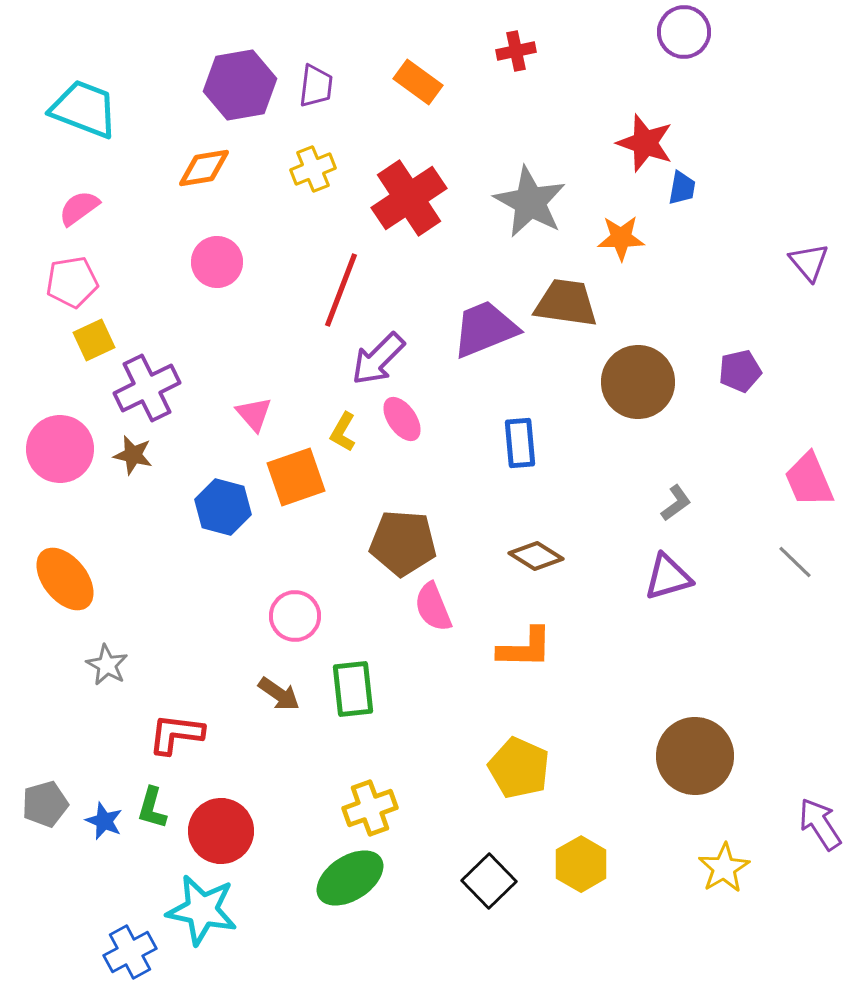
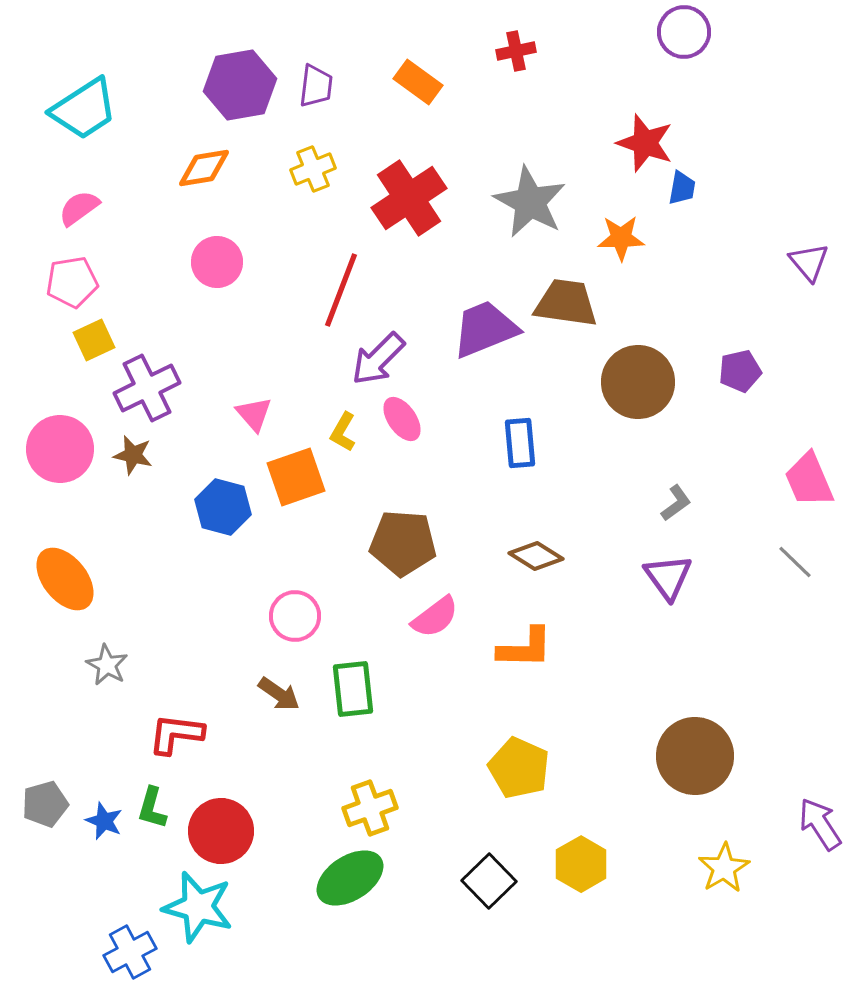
cyan trapezoid at (84, 109): rotated 126 degrees clockwise
purple triangle at (668, 577): rotated 50 degrees counterclockwise
pink semicircle at (433, 607): moved 2 px right, 10 px down; rotated 105 degrees counterclockwise
cyan star at (202, 910): moved 4 px left, 3 px up; rotated 4 degrees clockwise
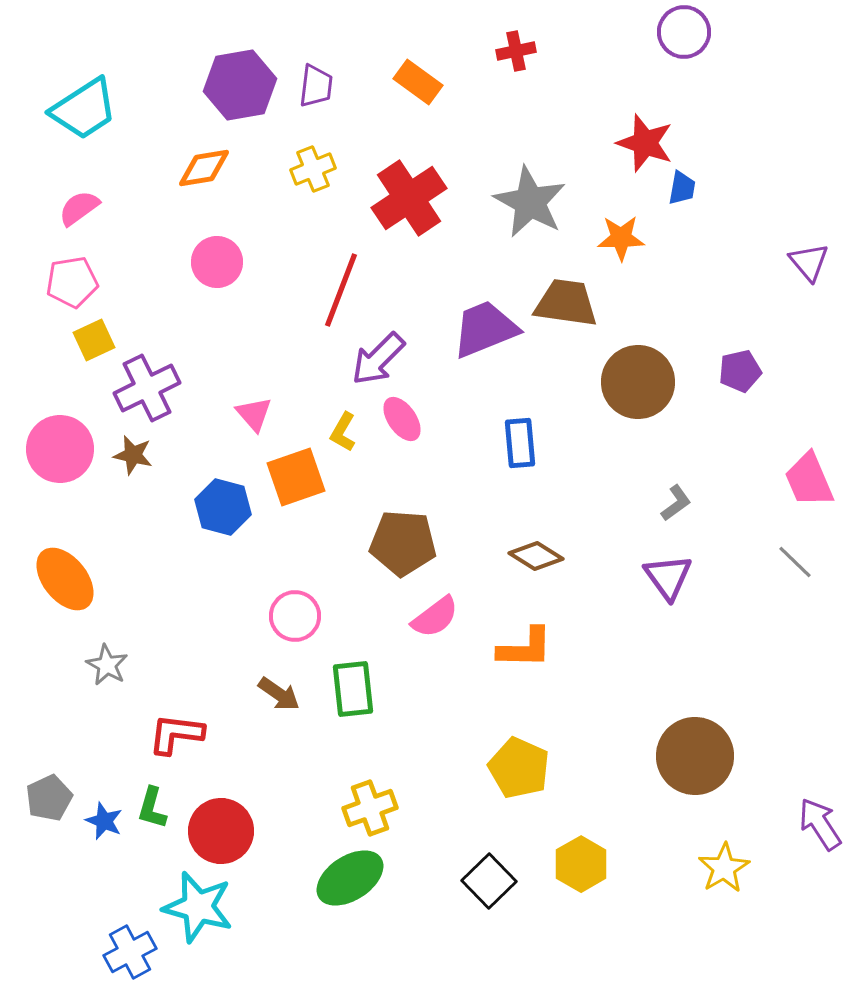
gray pentagon at (45, 804): moved 4 px right, 6 px up; rotated 9 degrees counterclockwise
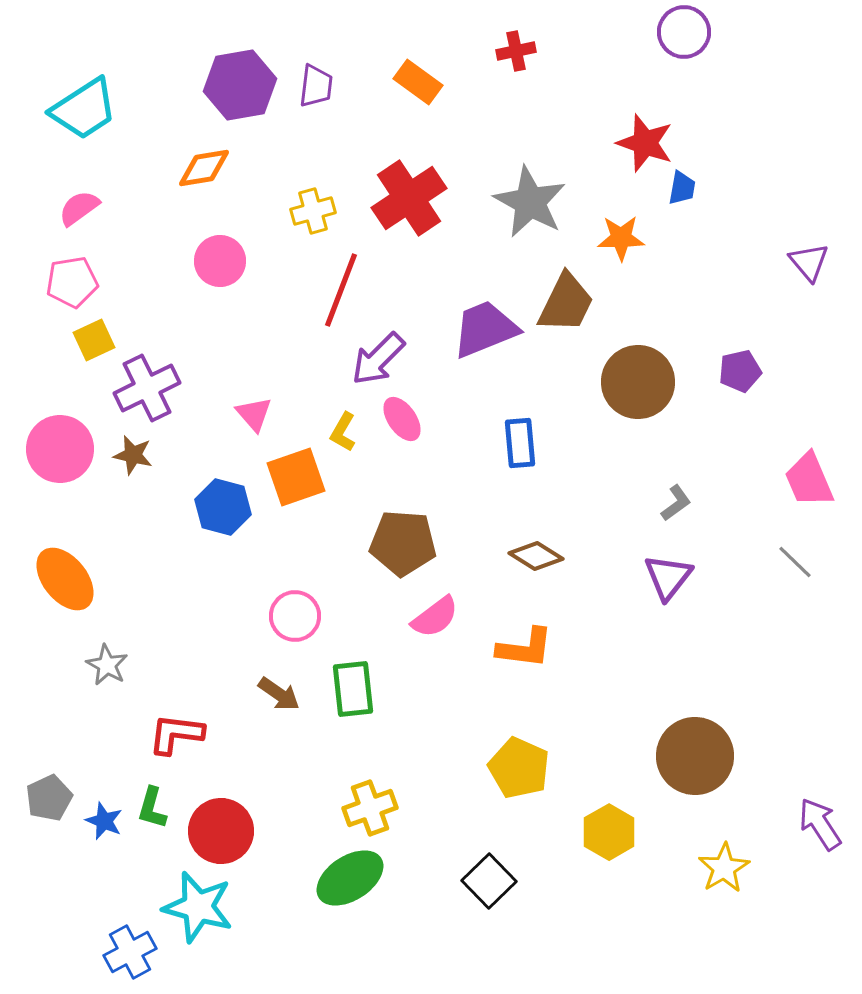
yellow cross at (313, 169): moved 42 px down; rotated 6 degrees clockwise
pink circle at (217, 262): moved 3 px right, 1 px up
brown trapezoid at (566, 303): rotated 108 degrees clockwise
purple triangle at (668, 577): rotated 14 degrees clockwise
orange L-shape at (525, 648): rotated 6 degrees clockwise
yellow hexagon at (581, 864): moved 28 px right, 32 px up
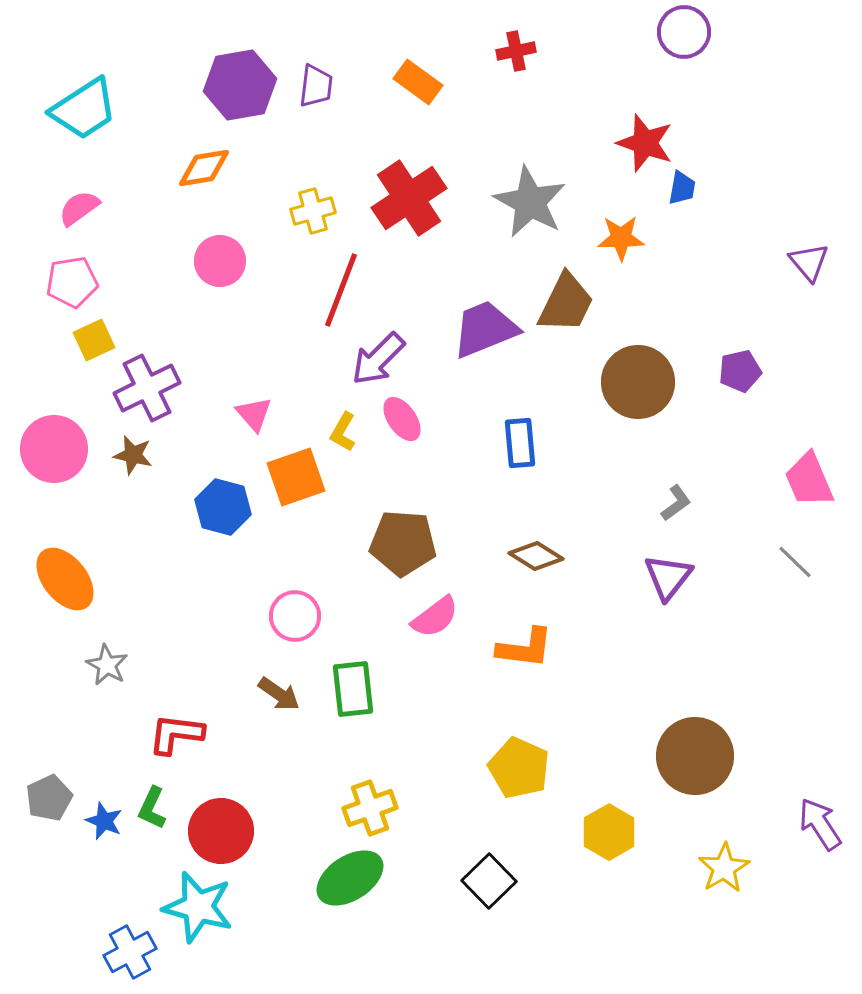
pink circle at (60, 449): moved 6 px left
green L-shape at (152, 808): rotated 9 degrees clockwise
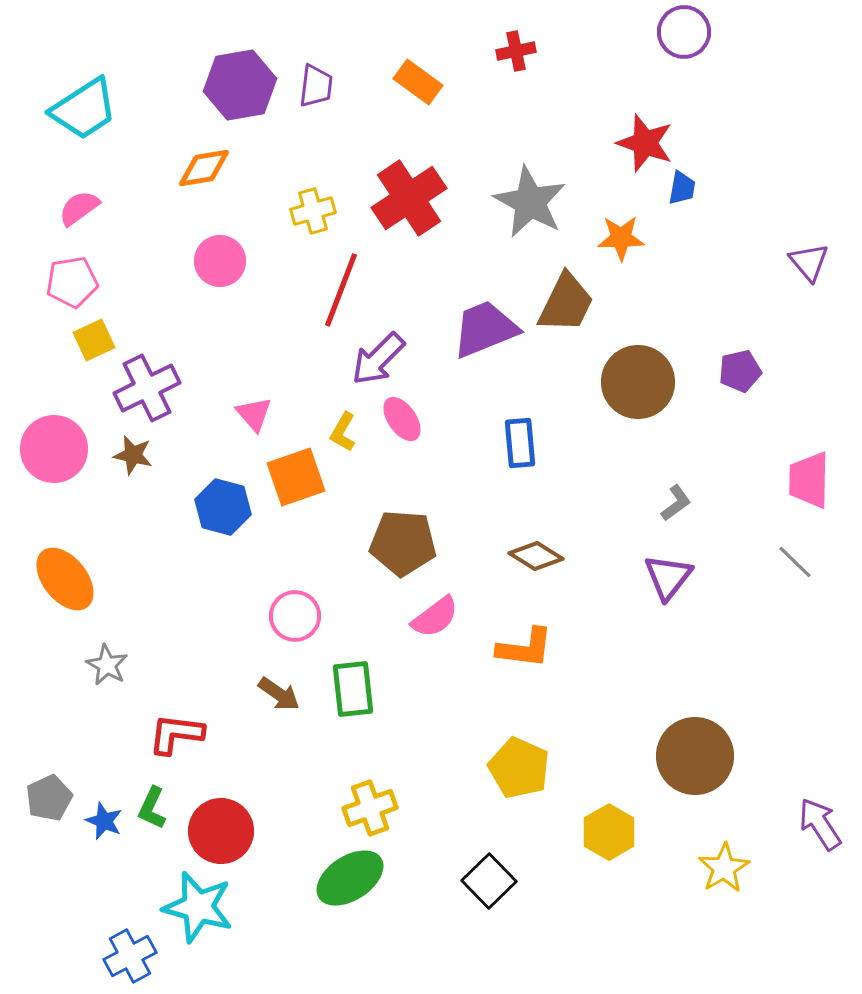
pink trapezoid at (809, 480): rotated 24 degrees clockwise
blue cross at (130, 952): moved 4 px down
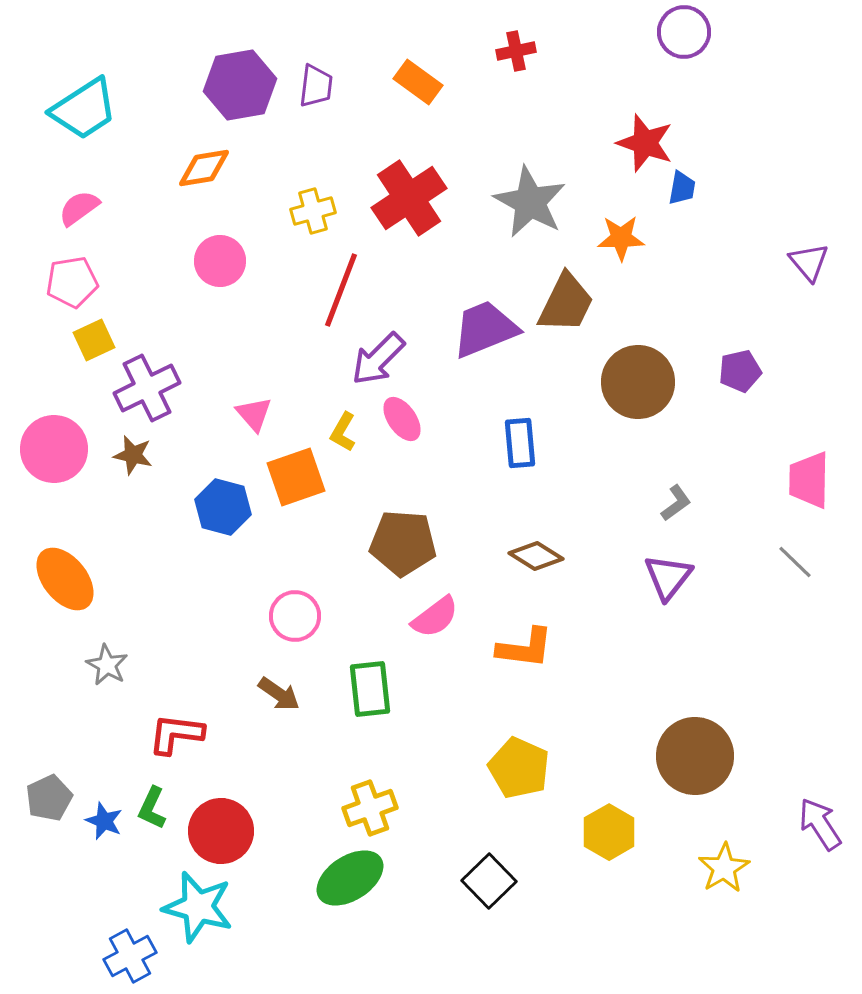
green rectangle at (353, 689): moved 17 px right
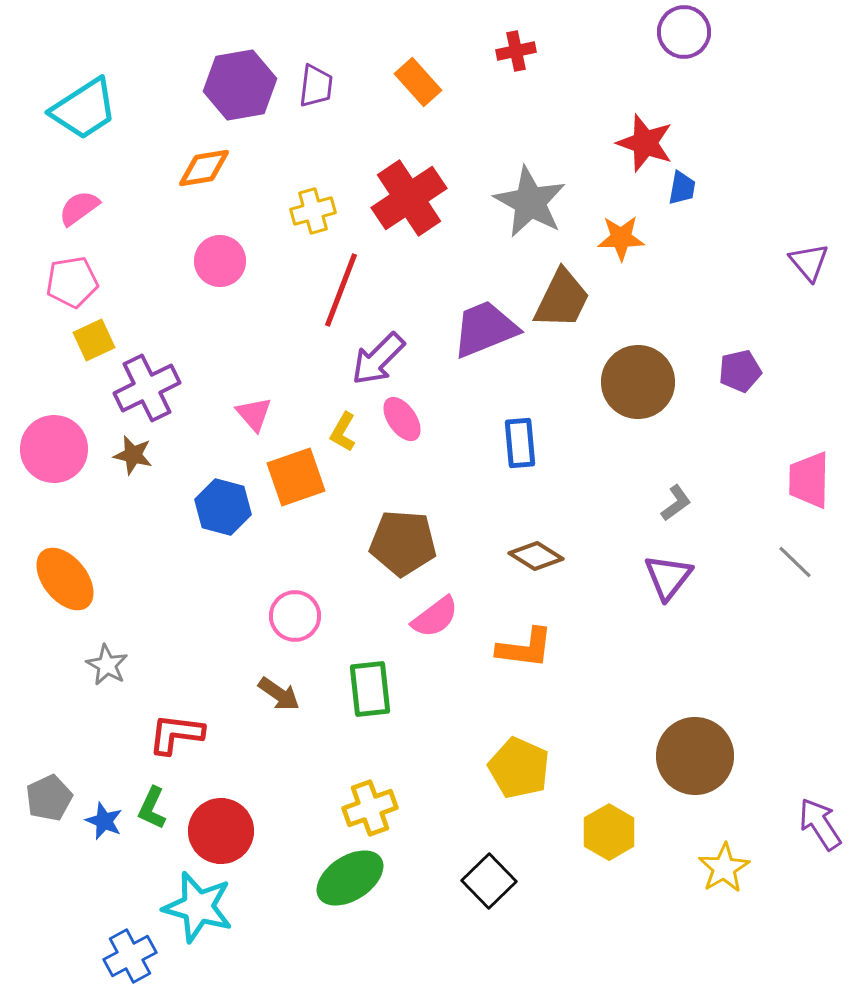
orange rectangle at (418, 82): rotated 12 degrees clockwise
brown trapezoid at (566, 303): moved 4 px left, 4 px up
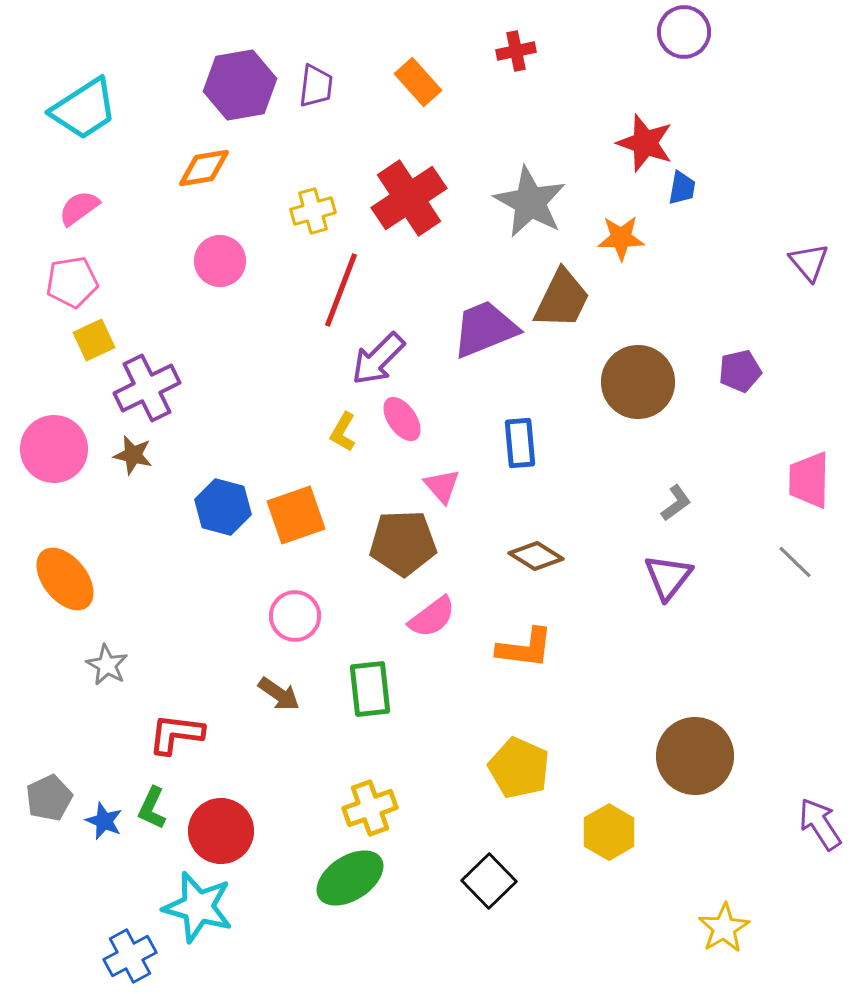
pink triangle at (254, 414): moved 188 px right, 72 px down
orange square at (296, 477): moved 38 px down
brown pentagon at (403, 543): rotated 6 degrees counterclockwise
pink semicircle at (435, 617): moved 3 px left
yellow star at (724, 868): moved 60 px down
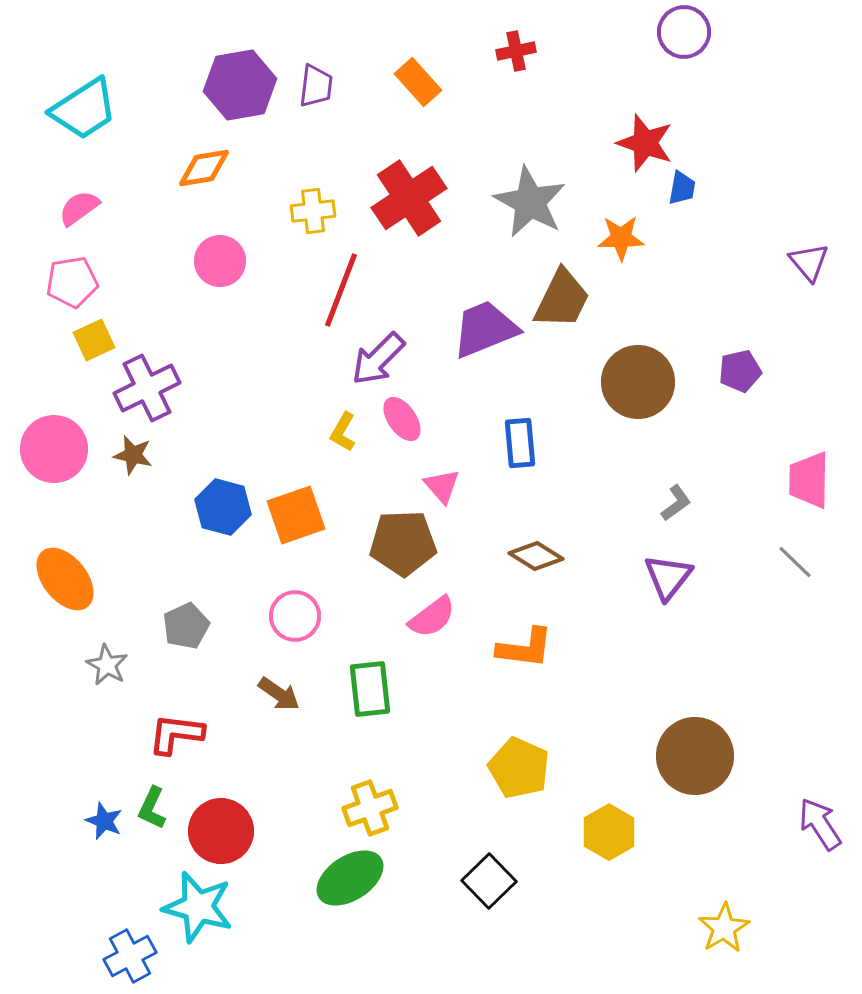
yellow cross at (313, 211): rotated 9 degrees clockwise
gray pentagon at (49, 798): moved 137 px right, 172 px up
